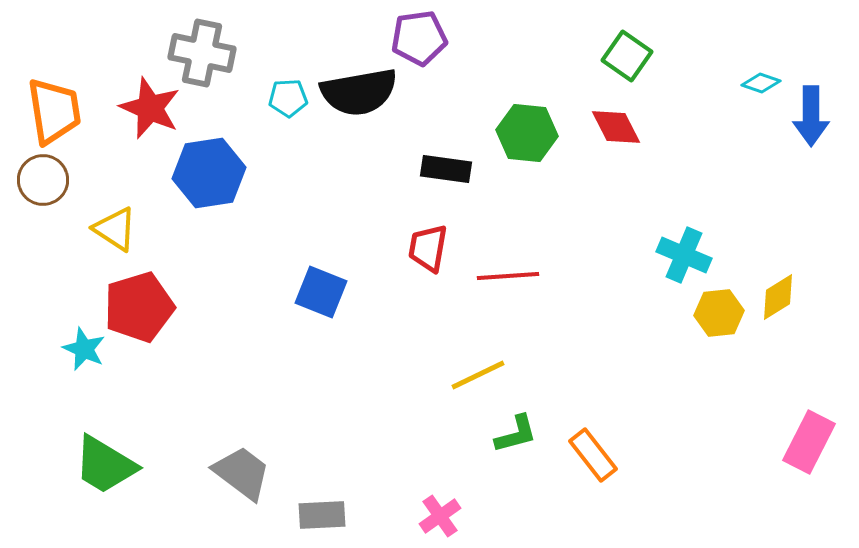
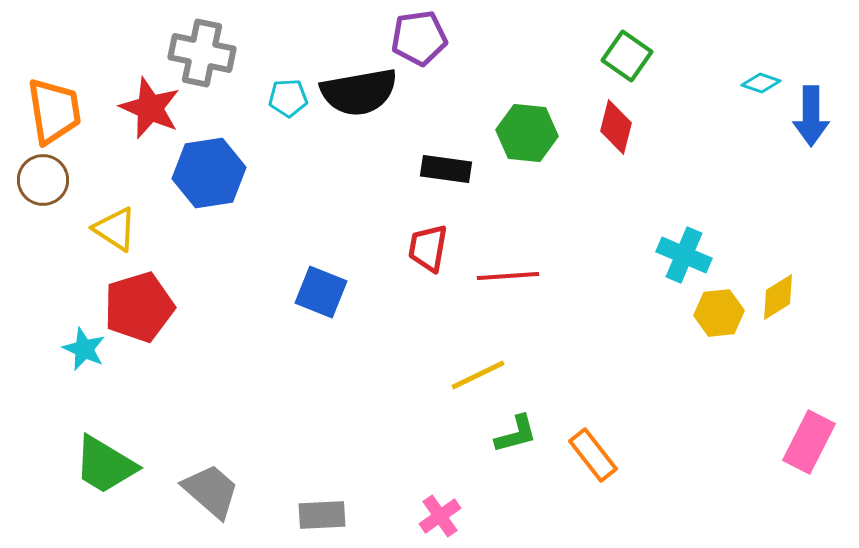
red diamond: rotated 42 degrees clockwise
gray trapezoid: moved 31 px left, 18 px down; rotated 4 degrees clockwise
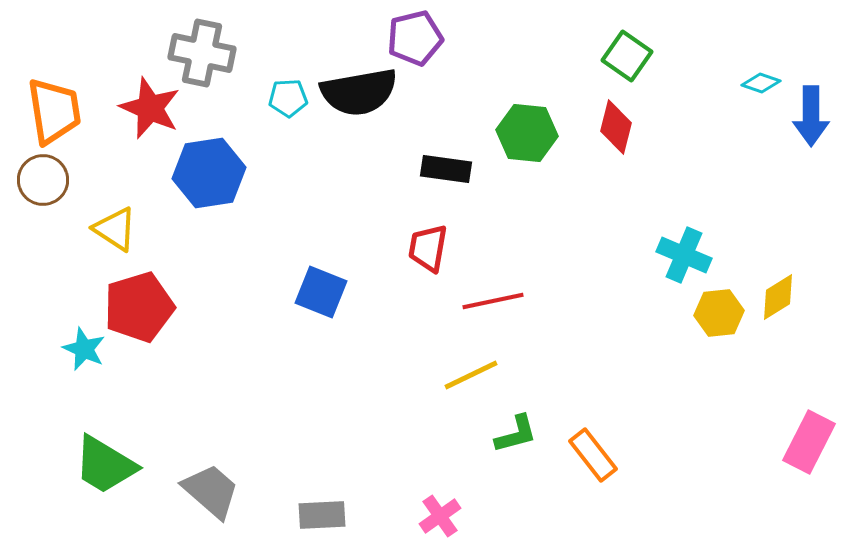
purple pentagon: moved 4 px left; rotated 6 degrees counterclockwise
red line: moved 15 px left, 25 px down; rotated 8 degrees counterclockwise
yellow line: moved 7 px left
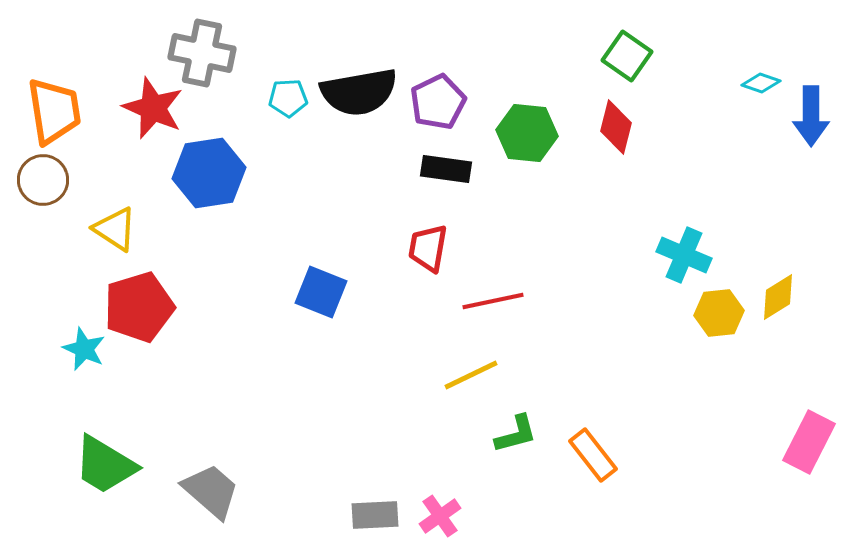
purple pentagon: moved 23 px right, 64 px down; rotated 12 degrees counterclockwise
red star: moved 3 px right
gray rectangle: moved 53 px right
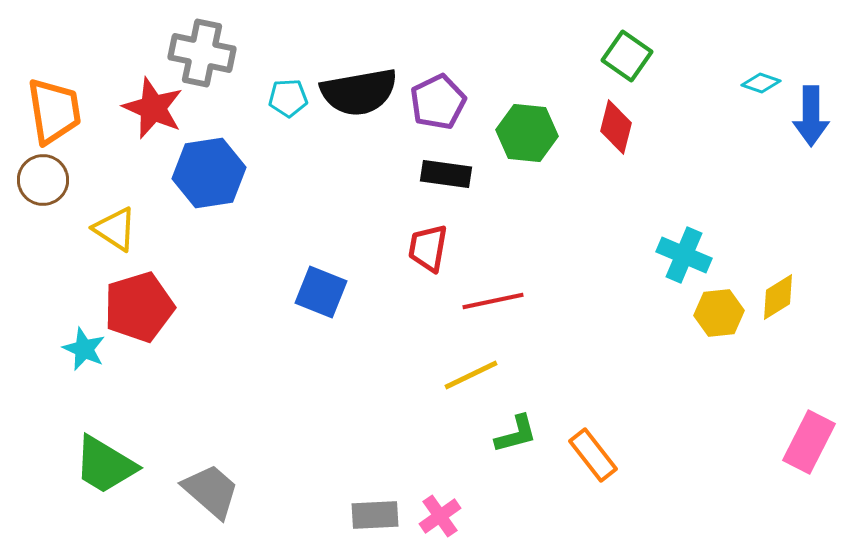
black rectangle: moved 5 px down
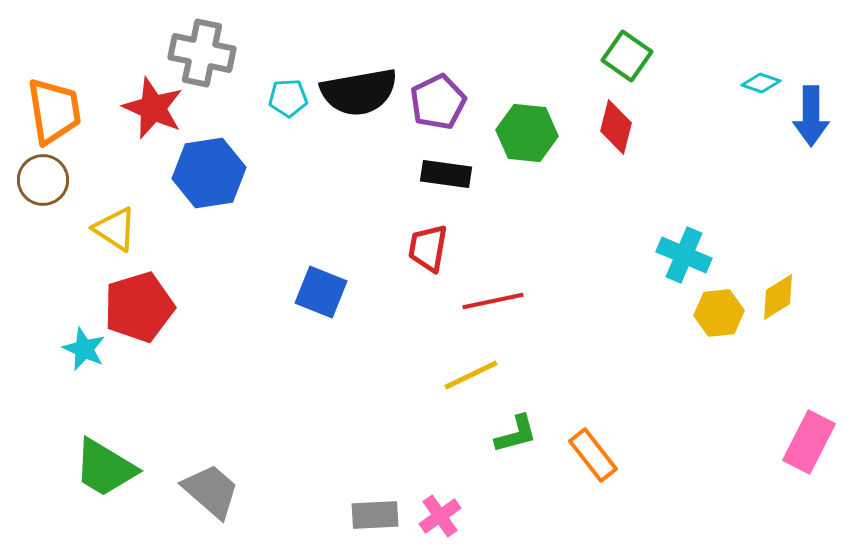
green trapezoid: moved 3 px down
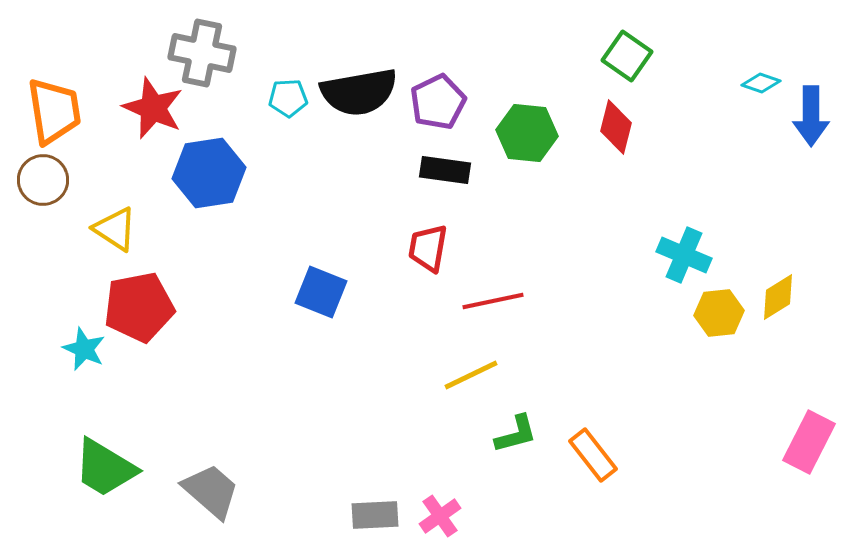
black rectangle: moved 1 px left, 4 px up
red pentagon: rotated 6 degrees clockwise
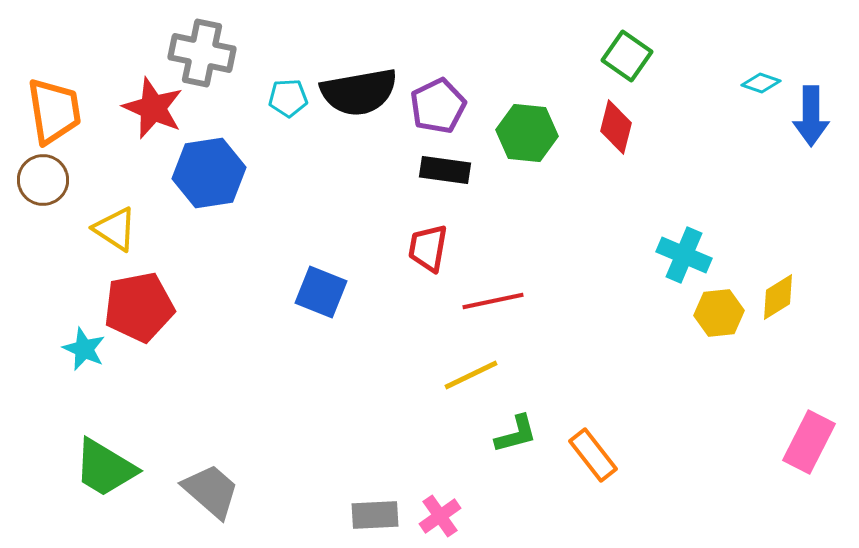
purple pentagon: moved 4 px down
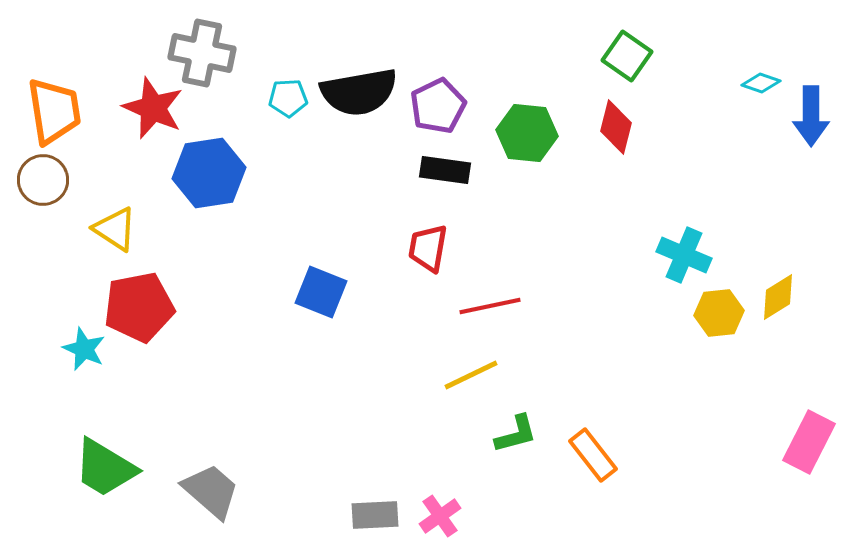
red line: moved 3 px left, 5 px down
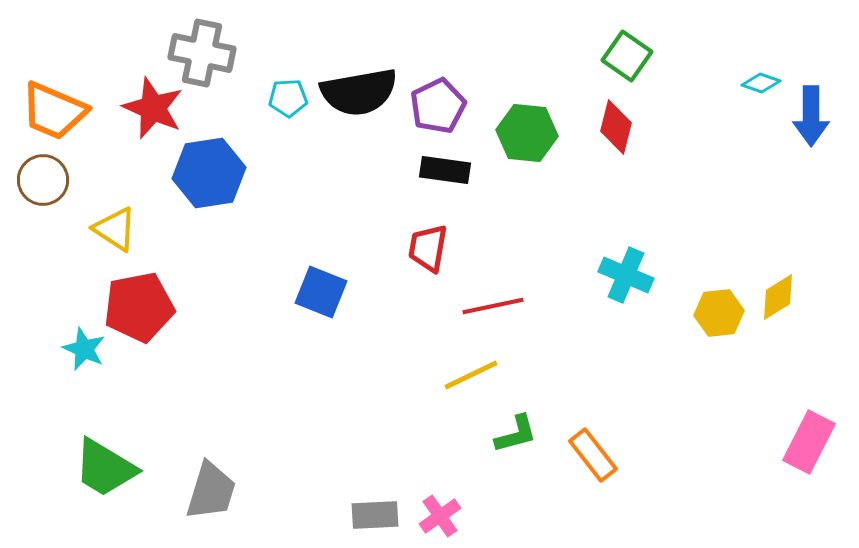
orange trapezoid: rotated 122 degrees clockwise
cyan cross: moved 58 px left, 20 px down
red line: moved 3 px right
gray trapezoid: rotated 66 degrees clockwise
